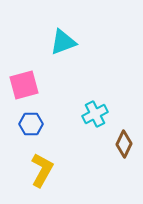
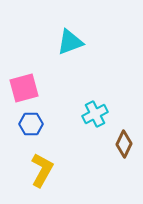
cyan triangle: moved 7 px right
pink square: moved 3 px down
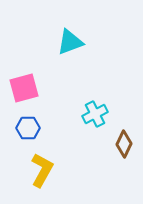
blue hexagon: moved 3 px left, 4 px down
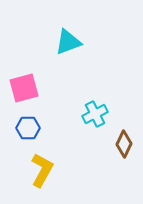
cyan triangle: moved 2 px left
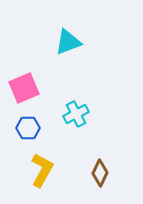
pink square: rotated 8 degrees counterclockwise
cyan cross: moved 19 px left
brown diamond: moved 24 px left, 29 px down
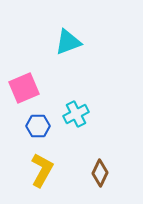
blue hexagon: moved 10 px right, 2 px up
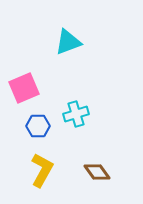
cyan cross: rotated 10 degrees clockwise
brown diamond: moved 3 px left, 1 px up; rotated 60 degrees counterclockwise
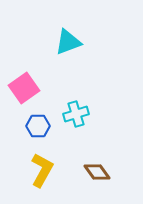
pink square: rotated 12 degrees counterclockwise
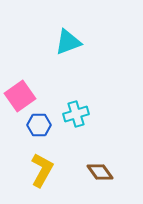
pink square: moved 4 px left, 8 px down
blue hexagon: moved 1 px right, 1 px up
brown diamond: moved 3 px right
